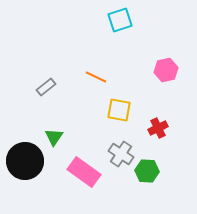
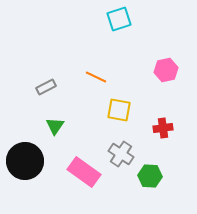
cyan square: moved 1 px left, 1 px up
gray rectangle: rotated 12 degrees clockwise
red cross: moved 5 px right; rotated 18 degrees clockwise
green triangle: moved 1 px right, 11 px up
green hexagon: moved 3 px right, 5 px down
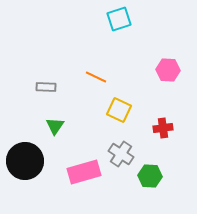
pink hexagon: moved 2 px right; rotated 15 degrees clockwise
gray rectangle: rotated 30 degrees clockwise
yellow square: rotated 15 degrees clockwise
pink rectangle: rotated 52 degrees counterclockwise
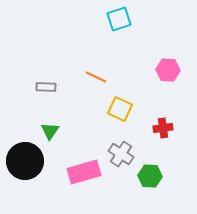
yellow square: moved 1 px right, 1 px up
green triangle: moved 5 px left, 5 px down
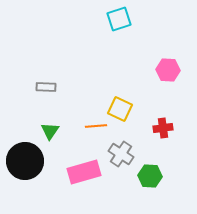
orange line: moved 49 px down; rotated 30 degrees counterclockwise
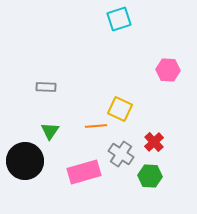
red cross: moved 9 px left, 14 px down; rotated 36 degrees counterclockwise
